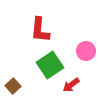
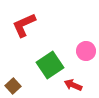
red L-shape: moved 16 px left, 5 px up; rotated 60 degrees clockwise
red arrow: moved 2 px right; rotated 60 degrees clockwise
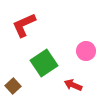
green square: moved 6 px left, 2 px up
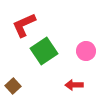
green square: moved 12 px up
red arrow: moved 1 px right; rotated 24 degrees counterclockwise
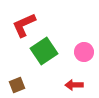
pink circle: moved 2 px left, 1 px down
brown square: moved 4 px right, 1 px up; rotated 21 degrees clockwise
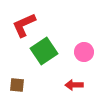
brown square: rotated 28 degrees clockwise
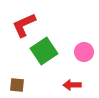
red arrow: moved 2 px left
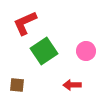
red L-shape: moved 1 px right, 2 px up
pink circle: moved 2 px right, 1 px up
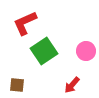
red arrow: rotated 48 degrees counterclockwise
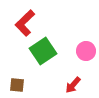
red L-shape: rotated 20 degrees counterclockwise
green square: moved 1 px left
red arrow: moved 1 px right
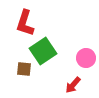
red L-shape: rotated 28 degrees counterclockwise
pink circle: moved 7 px down
brown square: moved 7 px right, 16 px up
